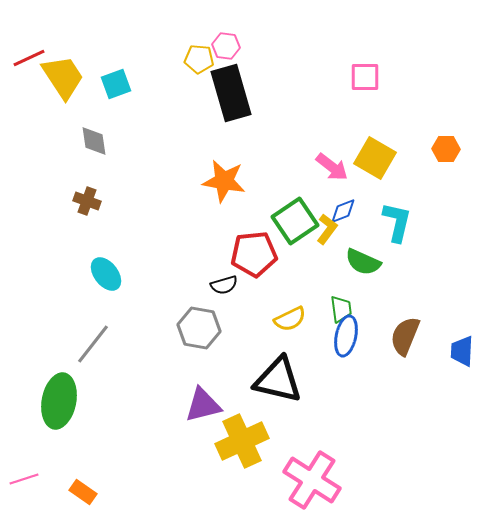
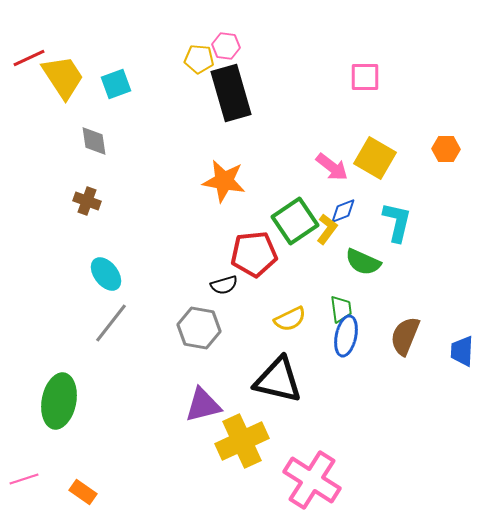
gray line: moved 18 px right, 21 px up
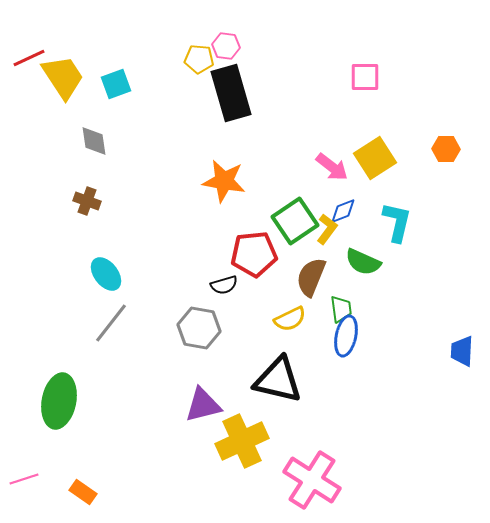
yellow square: rotated 27 degrees clockwise
brown semicircle: moved 94 px left, 59 px up
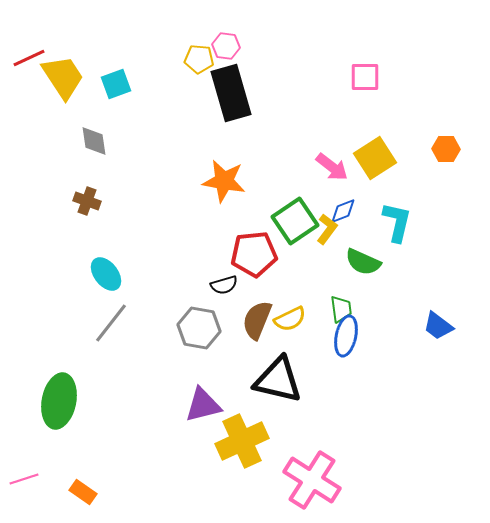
brown semicircle: moved 54 px left, 43 px down
blue trapezoid: moved 24 px left, 25 px up; rotated 56 degrees counterclockwise
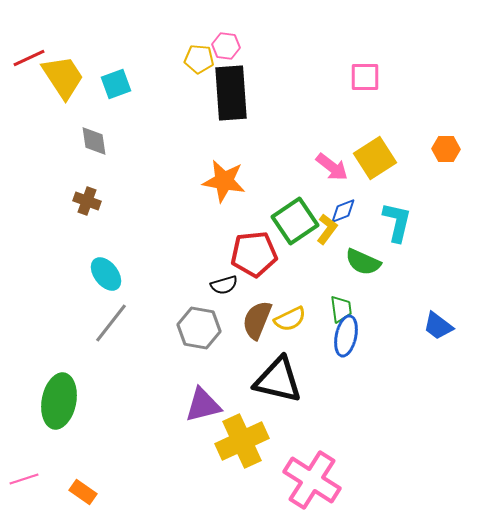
black rectangle: rotated 12 degrees clockwise
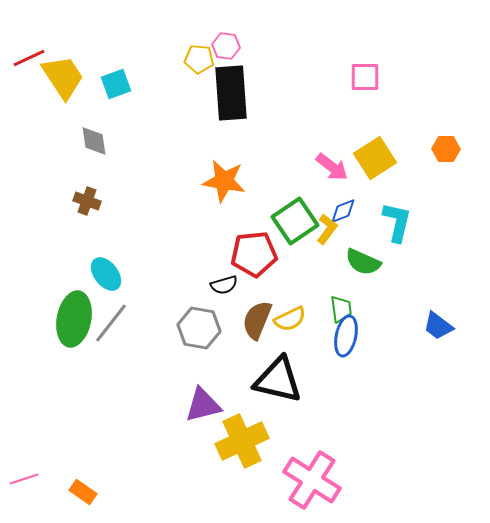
green ellipse: moved 15 px right, 82 px up
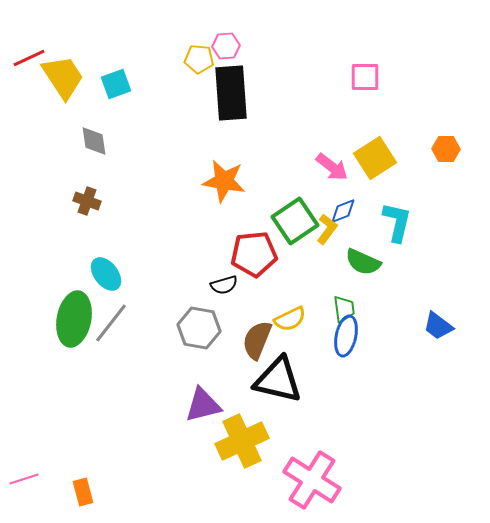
pink hexagon: rotated 12 degrees counterclockwise
green trapezoid: moved 3 px right
brown semicircle: moved 20 px down
orange rectangle: rotated 40 degrees clockwise
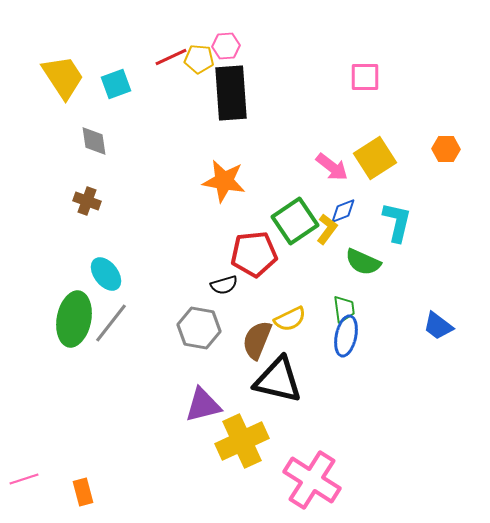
red line: moved 142 px right, 1 px up
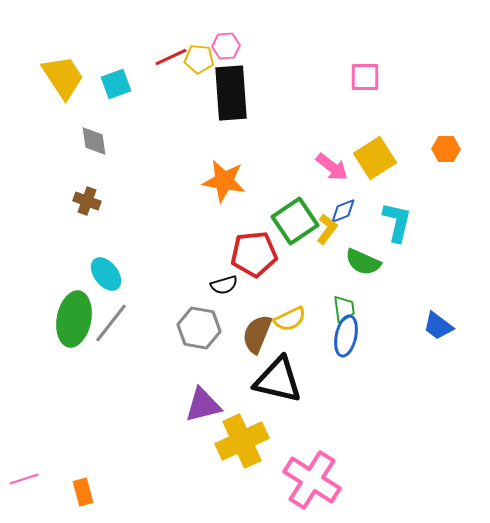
brown semicircle: moved 6 px up
